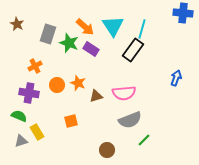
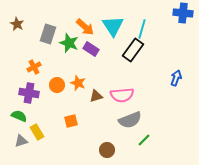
orange cross: moved 1 px left, 1 px down
pink semicircle: moved 2 px left, 2 px down
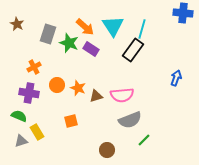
orange star: moved 5 px down
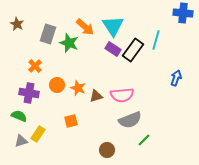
cyan line: moved 14 px right, 11 px down
purple rectangle: moved 22 px right
orange cross: moved 1 px right, 1 px up; rotated 16 degrees counterclockwise
yellow rectangle: moved 1 px right, 2 px down; rotated 63 degrees clockwise
